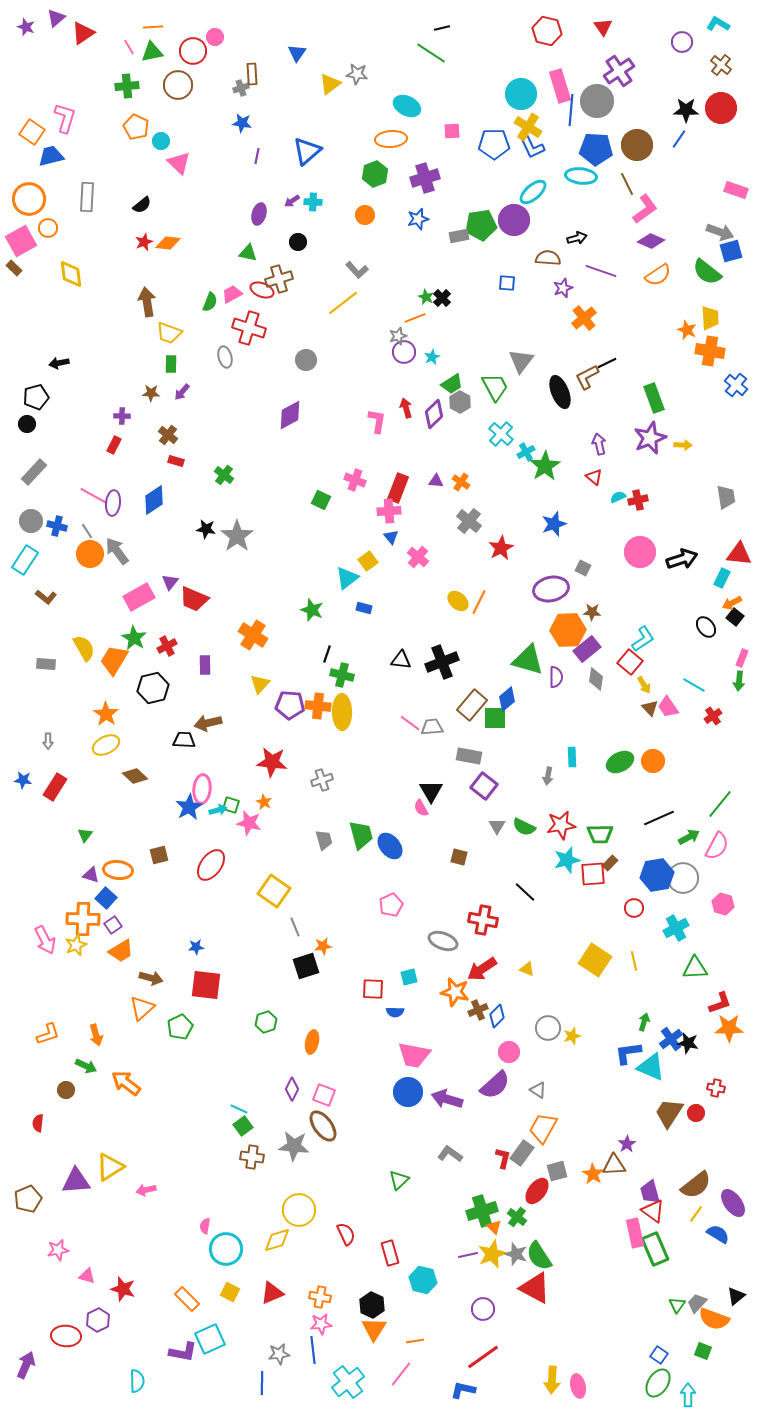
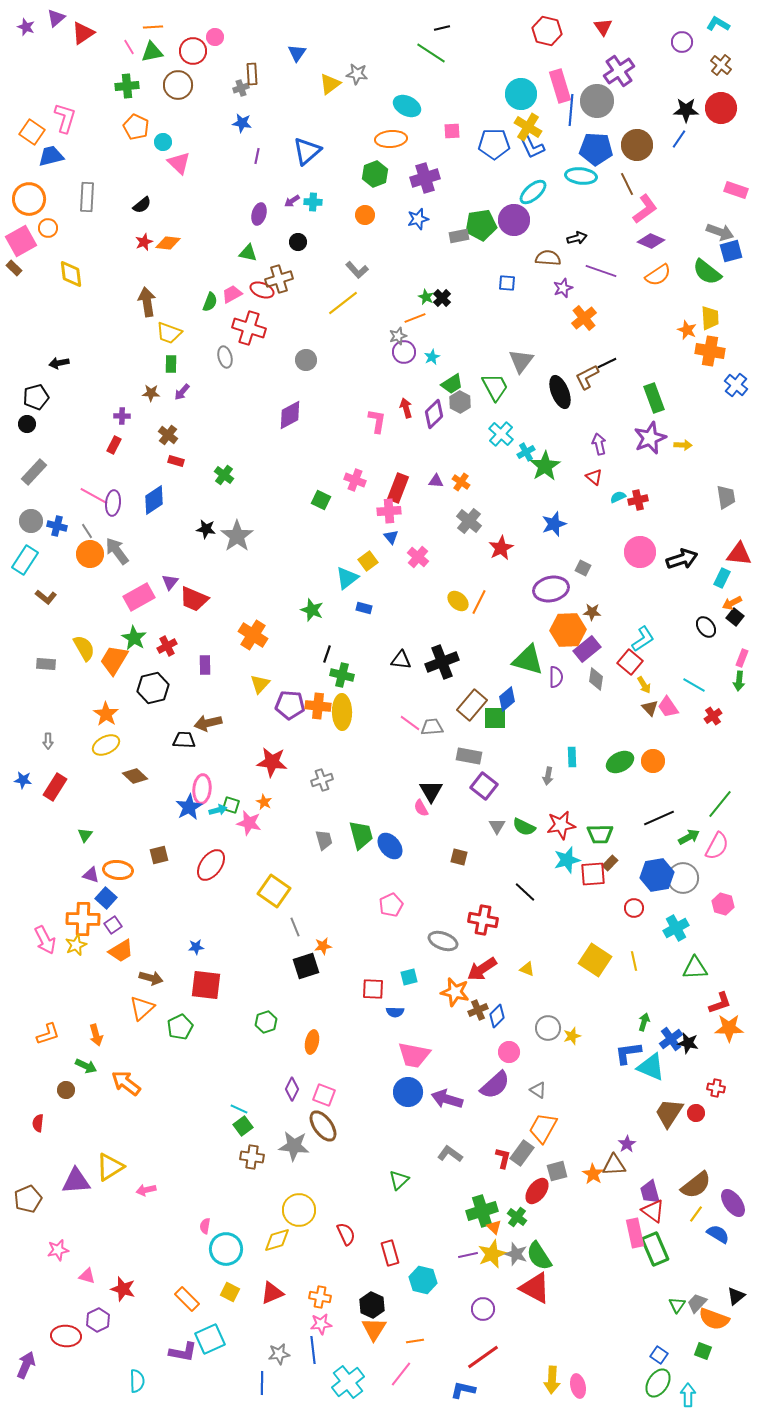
cyan circle at (161, 141): moved 2 px right, 1 px down
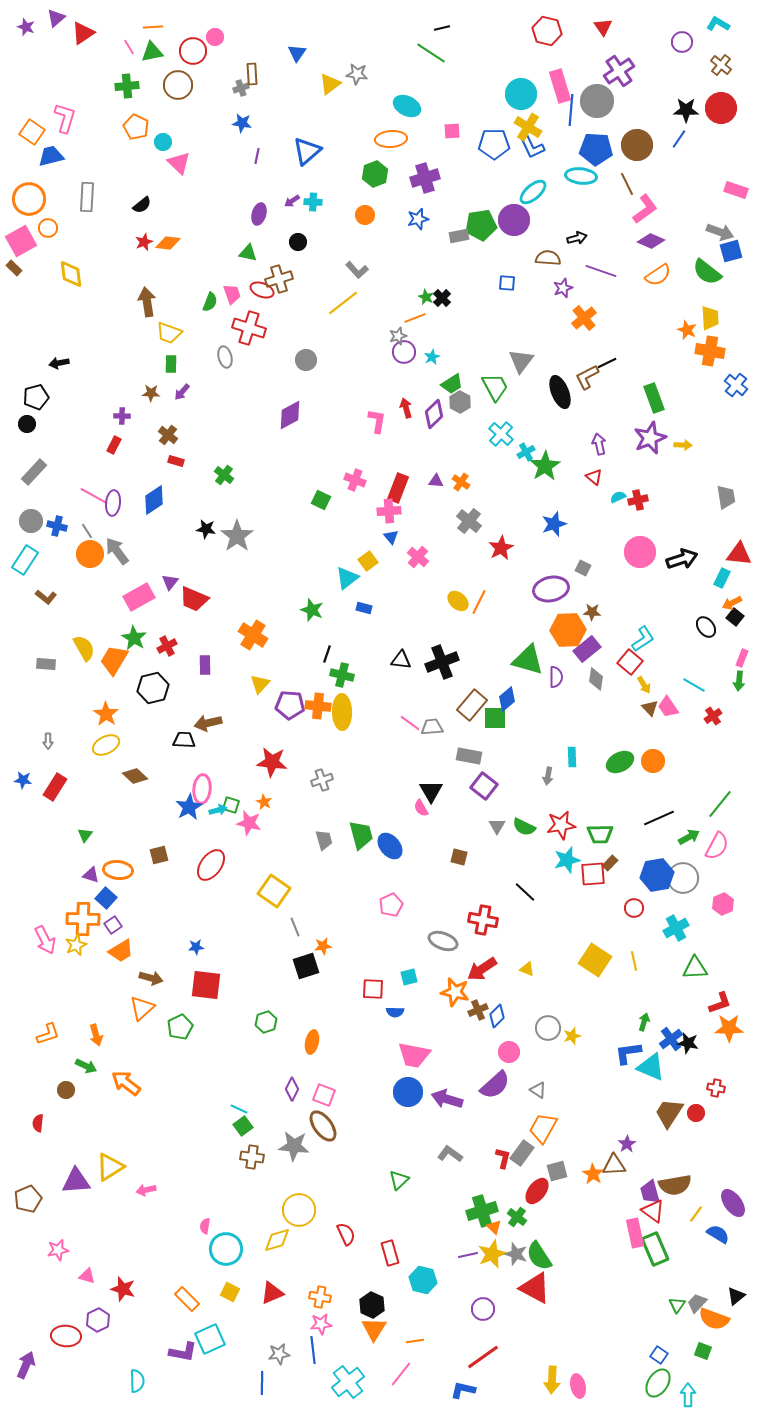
pink trapezoid at (232, 294): rotated 100 degrees clockwise
pink hexagon at (723, 904): rotated 20 degrees clockwise
brown semicircle at (696, 1185): moved 21 px left; rotated 28 degrees clockwise
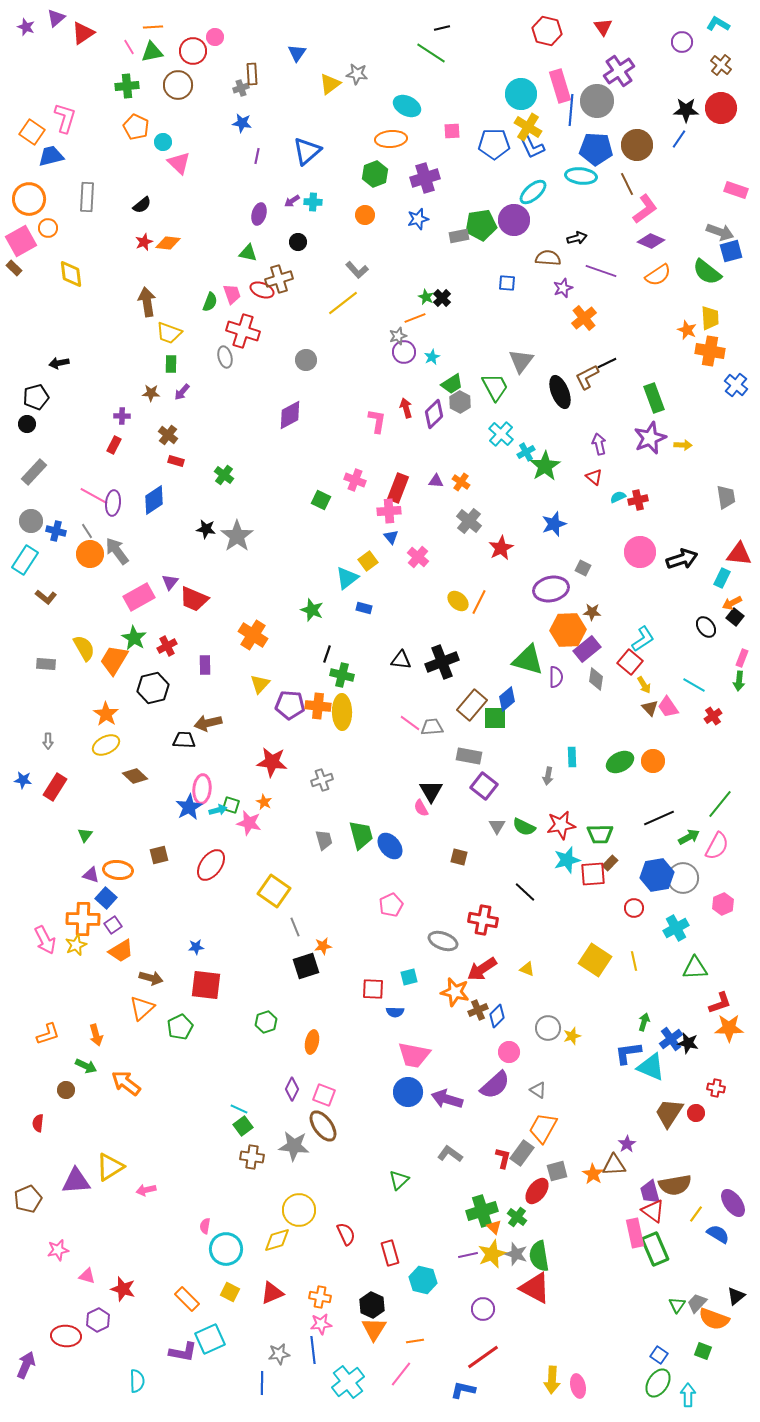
red cross at (249, 328): moved 6 px left, 3 px down
blue cross at (57, 526): moved 1 px left, 5 px down
green semicircle at (539, 1256): rotated 24 degrees clockwise
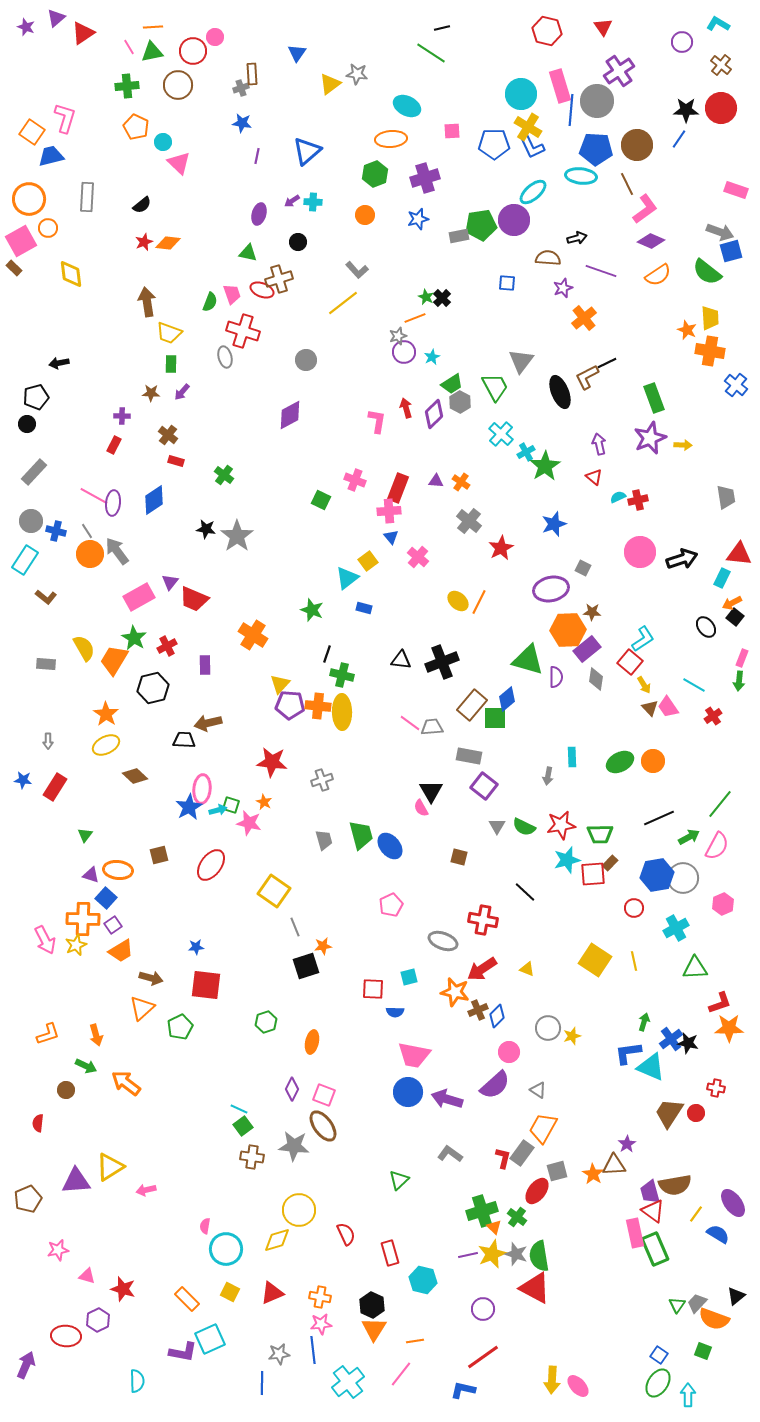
yellow triangle at (260, 684): moved 20 px right
pink ellipse at (578, 1386): rotated 30 degrees counterclockwise
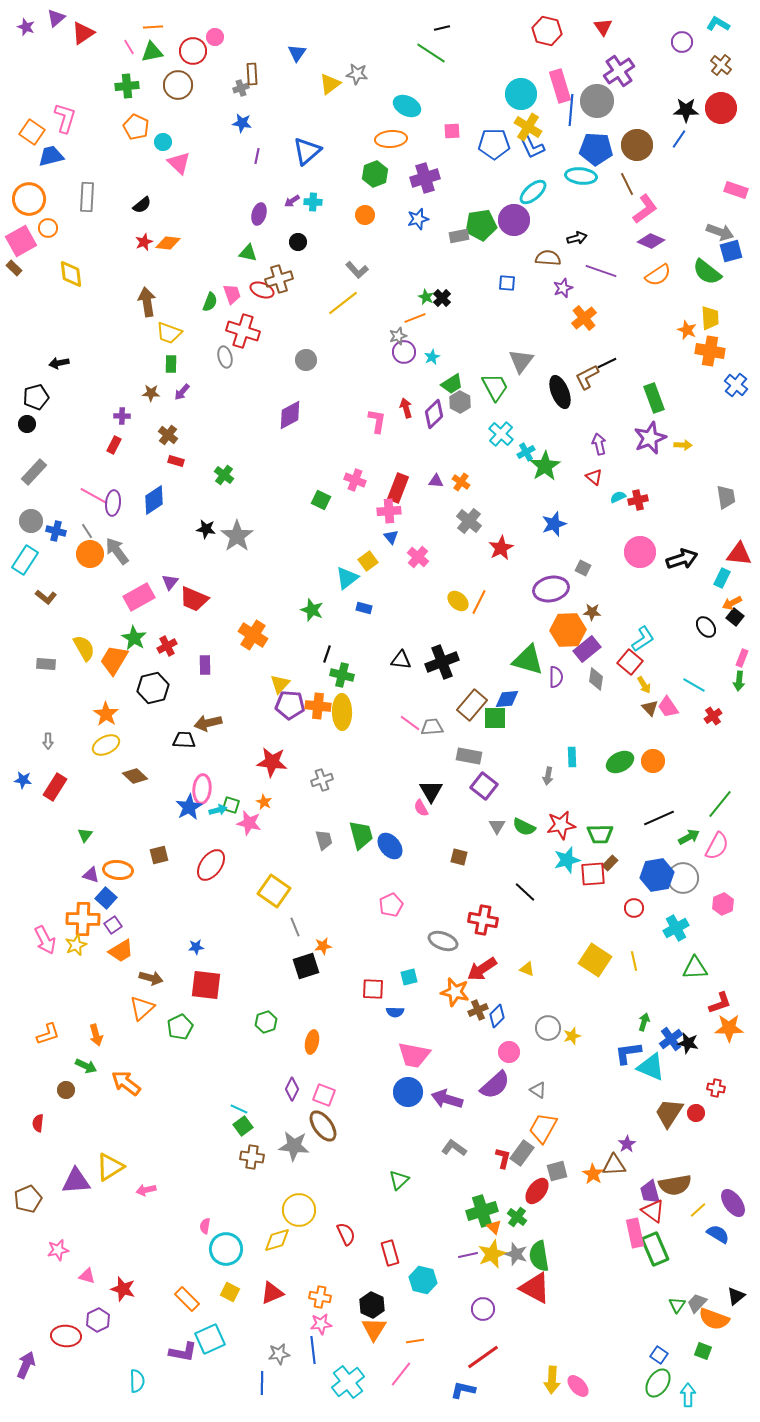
blue diamond at (507, 699): rotated 35 degrees clockwise
gray L-shape at (450, 1154): moved 4 px right, 6 px up
yellow line at (696, 1214): moved 2 px right, 4 px up; rotated 12 degrees clockwise
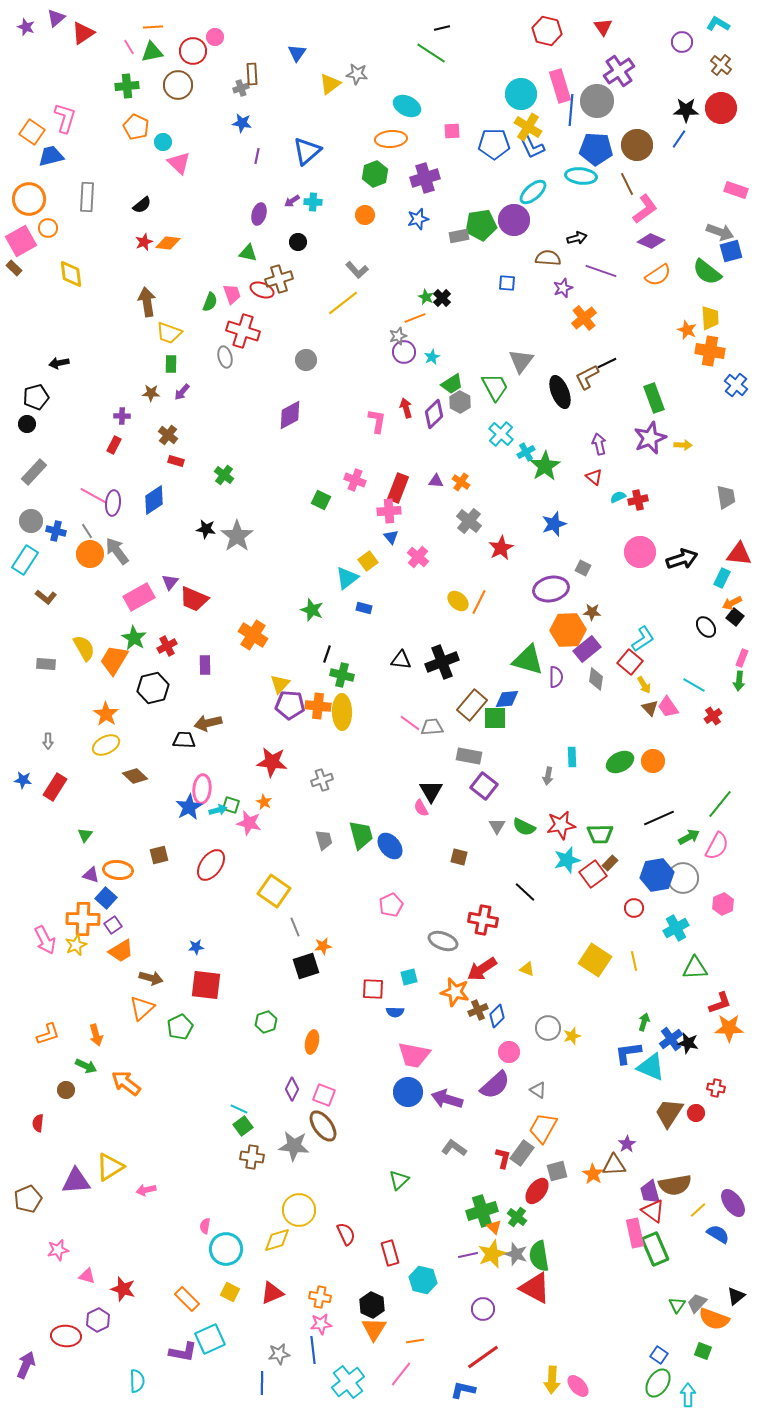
red square at (593, 874): rotated 32 degrees counterclockwise
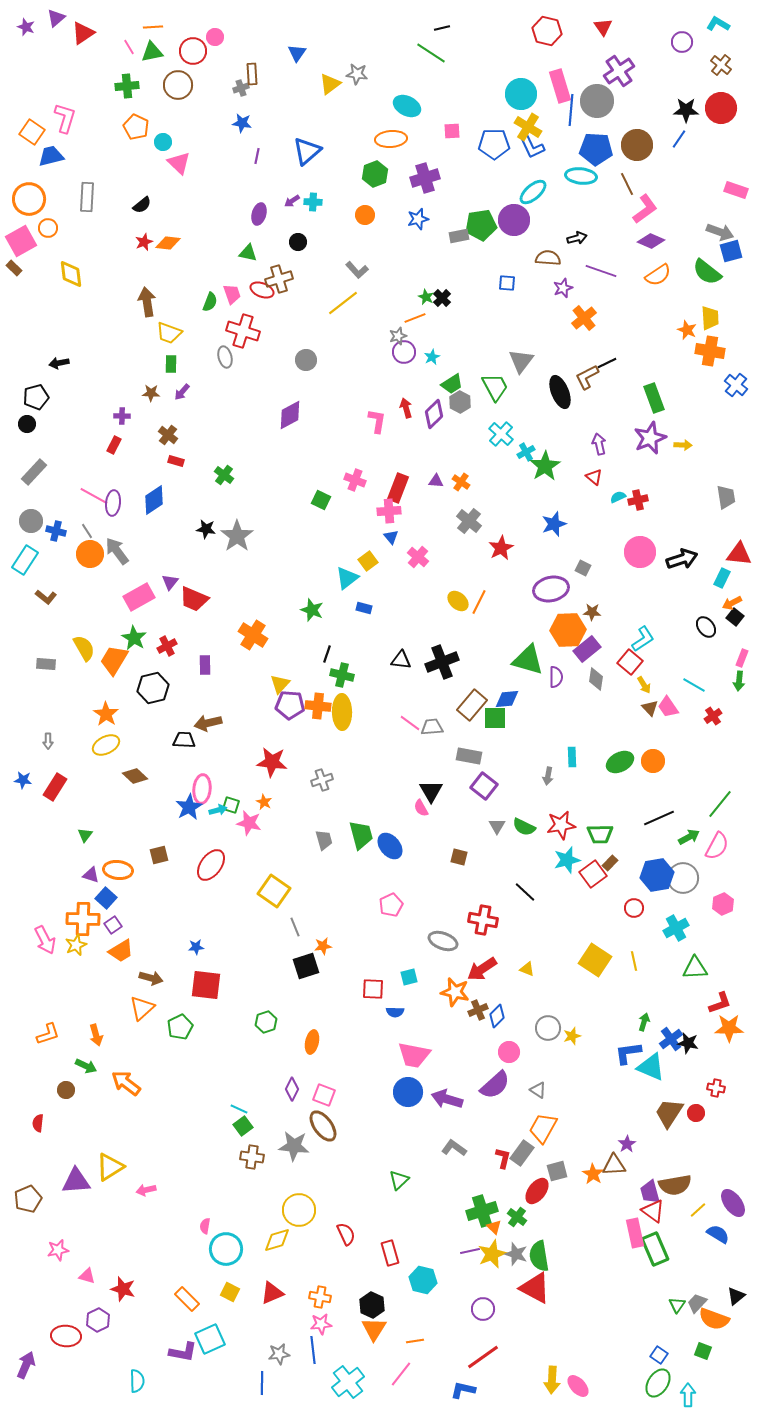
purple line at (468, 1255): moved 2 px right, 4 px up
